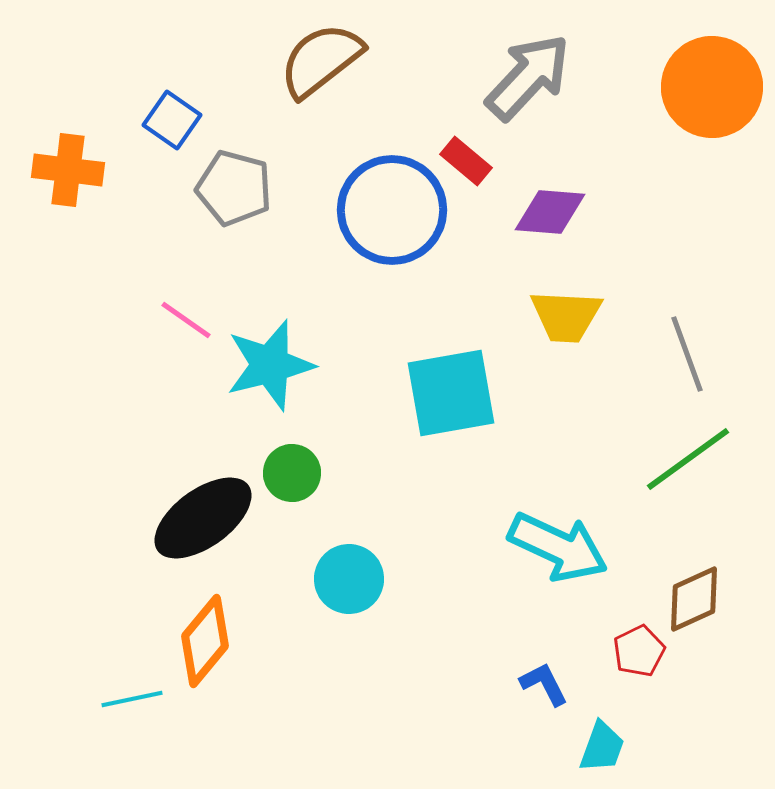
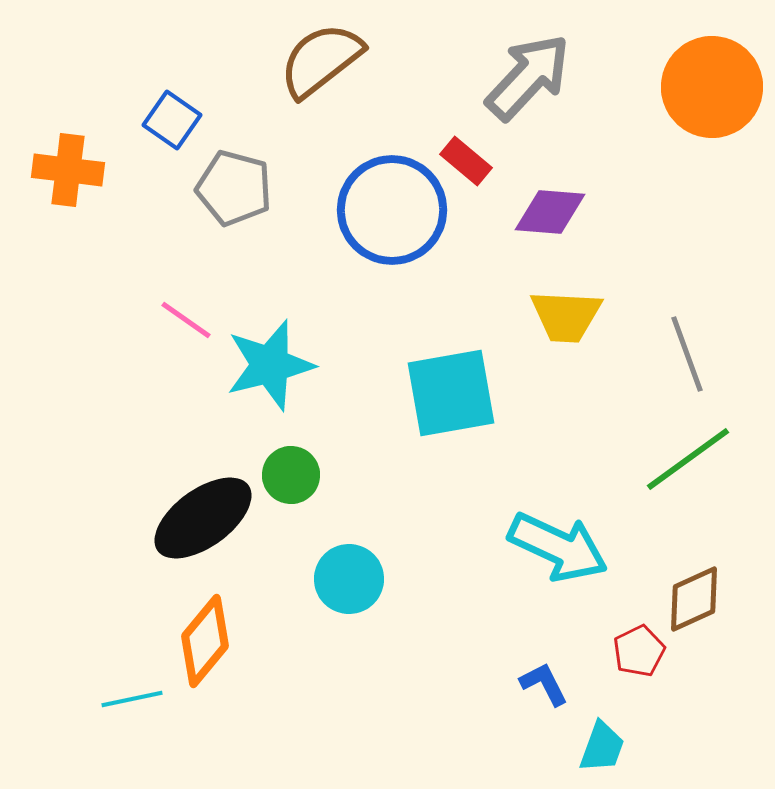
green circle: moved 1 px left, 2 px down
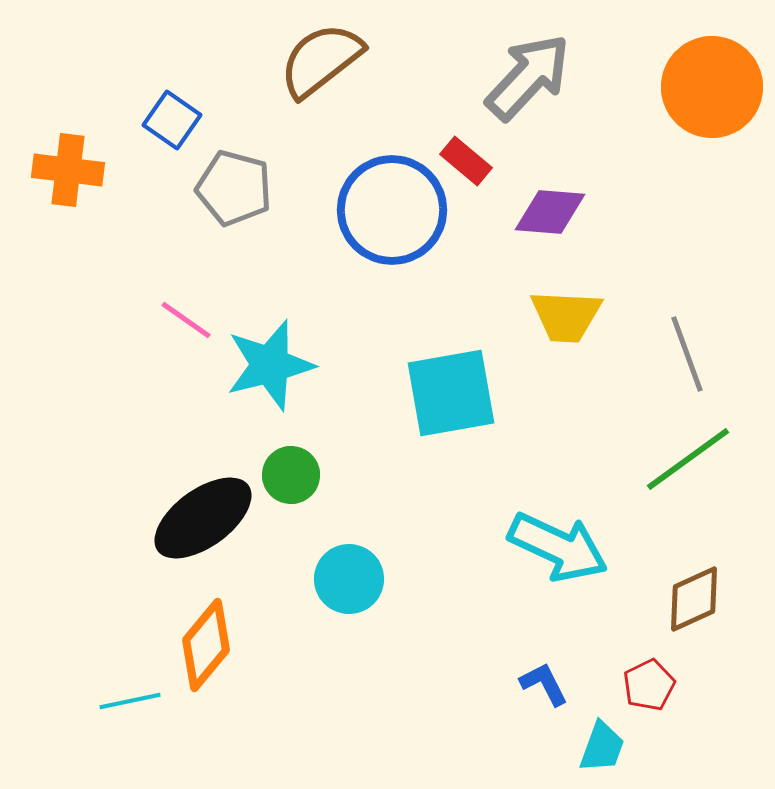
orange diamond: moved 1 px right, 4 px down
red pentagon: moved 10 px right, 34 px down
cyan line: moved 2 px left, 2 px down
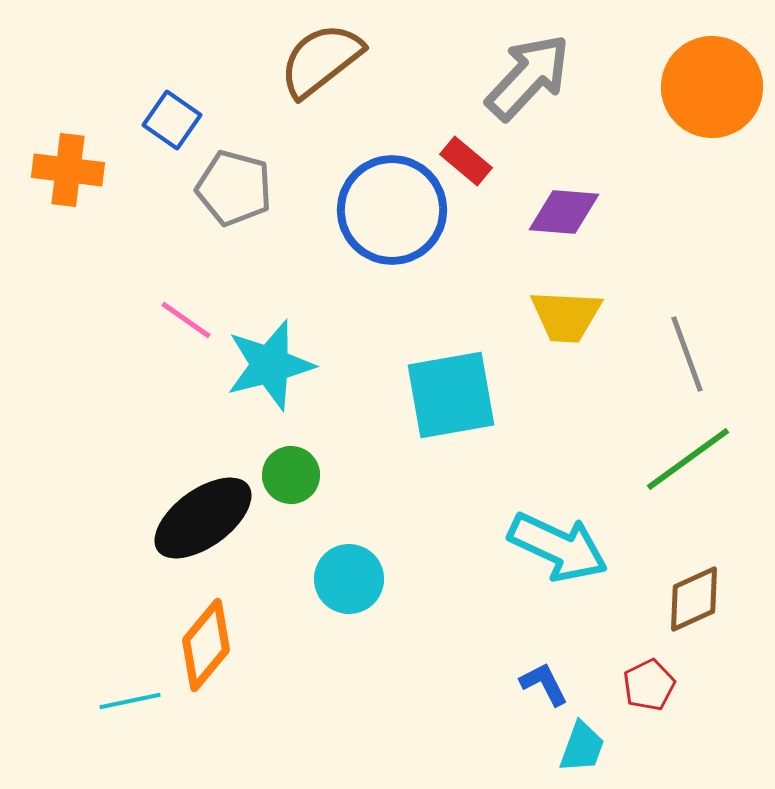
purple diamond: moved 14 px right
cyan square: moved 2 px down
cyan trapezoid: moved 20 px left
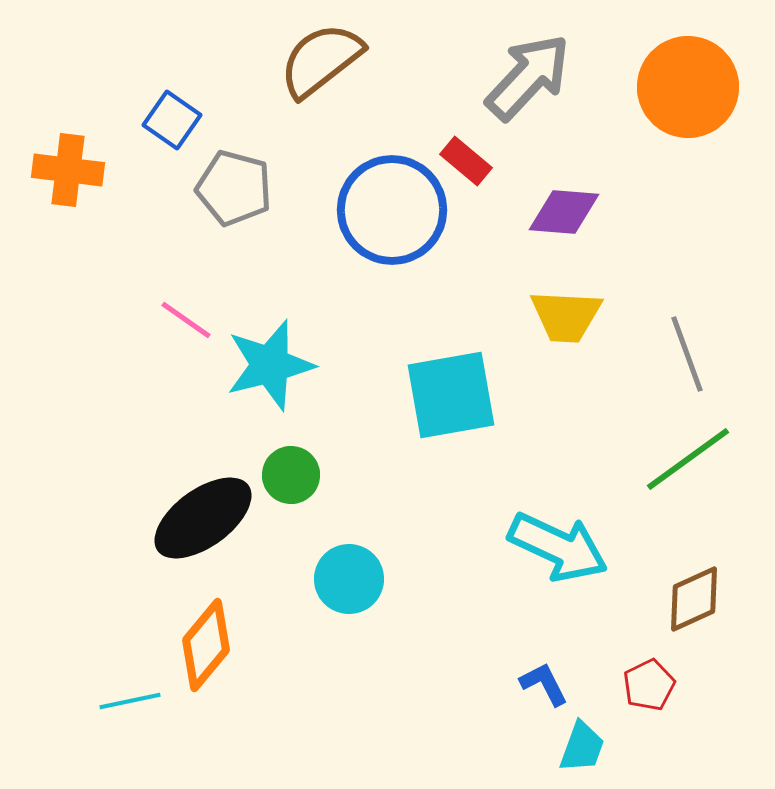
orange circle: moved 24 px left
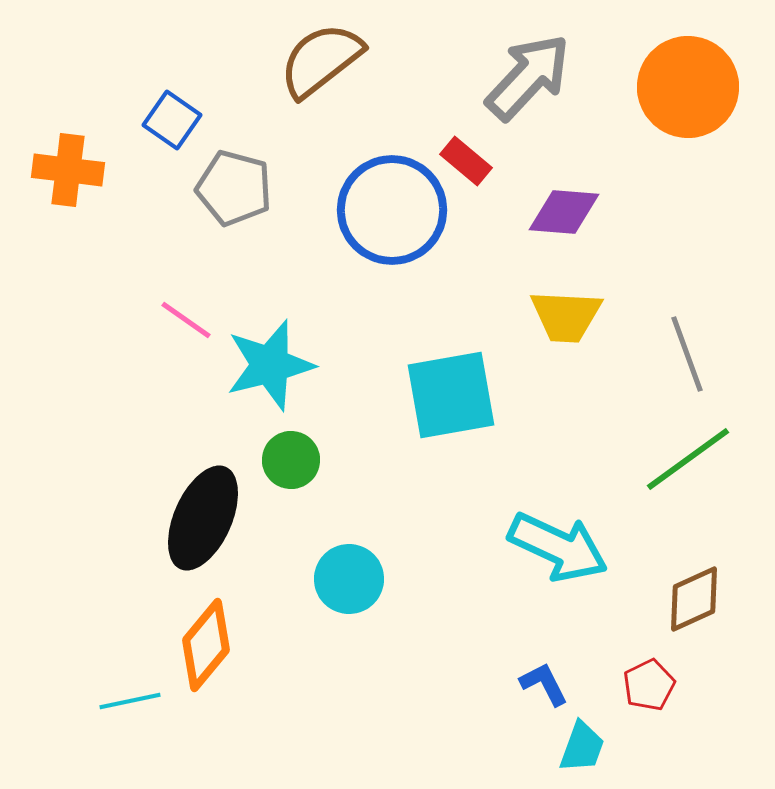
green circle: moved 15 px up
black ellipse: rotated 30 degrees counterclockwise
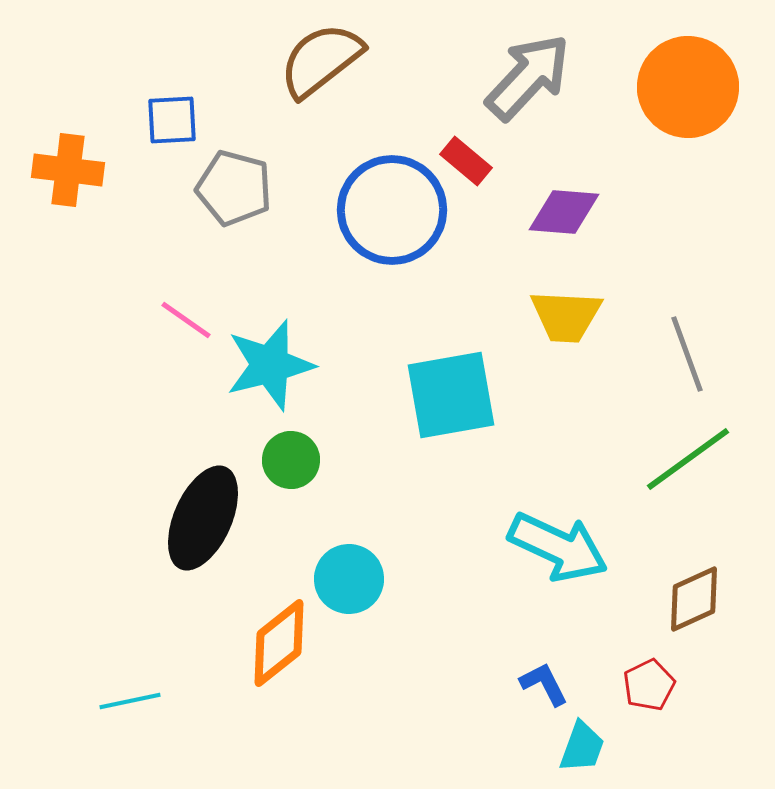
blue square: rotated 38 degrees counterclockwise
orange diamond: moved 73 px right, 2 px up; rotated 12 degrees clockwise
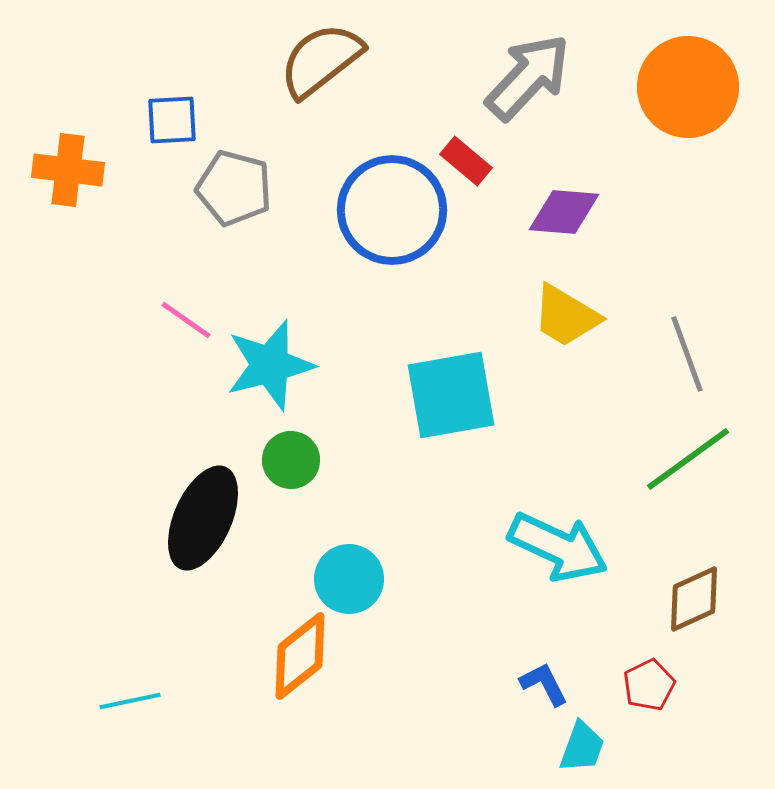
yellow trapezoid: rotated 28 degrees clockwise
orange diamond: moved 21 px right, 13 px down
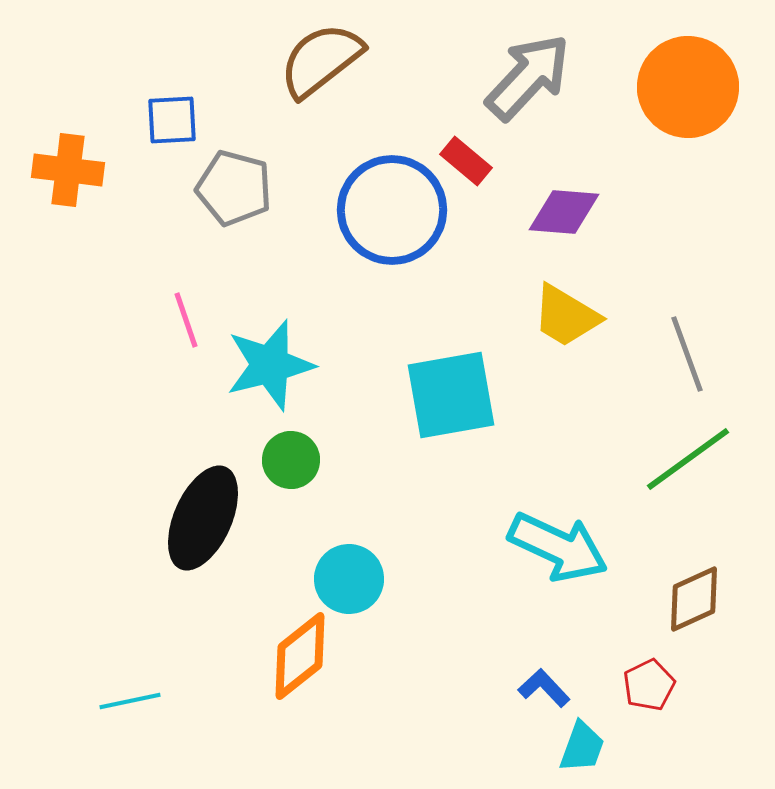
pink line: rotated 36 degrees clockwise
blue L-shape: moved 4 px down; rotated 16 degrees counterclockwise
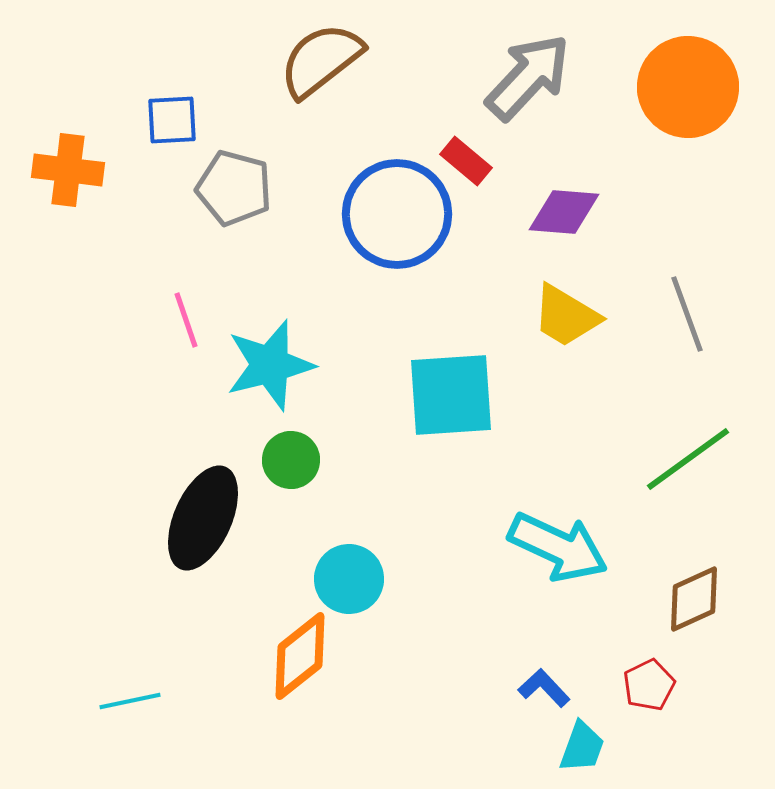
blue circle: moved 5 px right, 4 px down
gray line: moved 40 px up
cyan square: rotated 6 degrees clockwise
